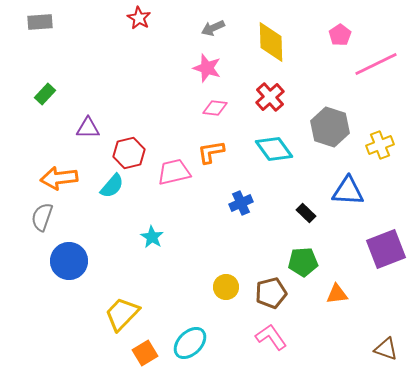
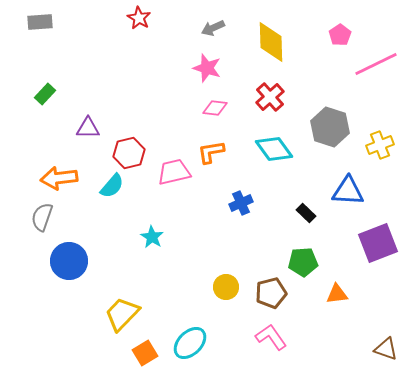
purple square: moved 8 px left, 6 px up
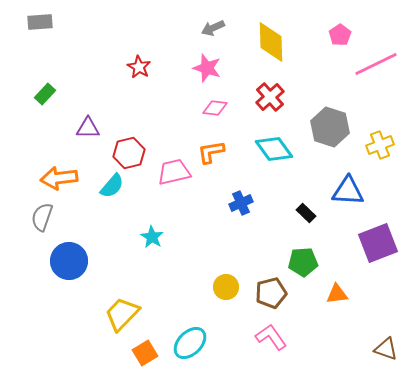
red star: moved 49 px down
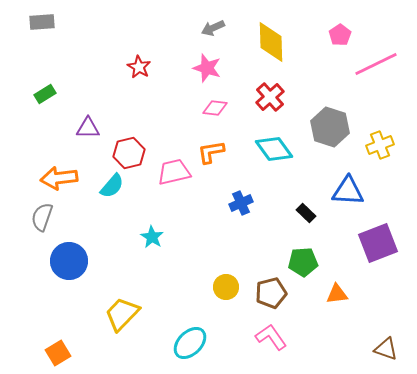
gray rectangle: moved 2 px right
green rectangle: rotated 15 degrees clockwise
orange square: moved 87 px left
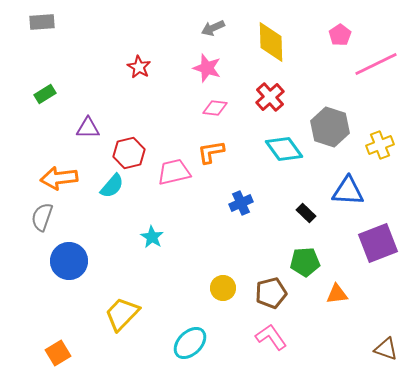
cyan diamond: moved 10 px right
green pentagon: moved 2 px right
yellow circle: moved 3 px left, 1 px down
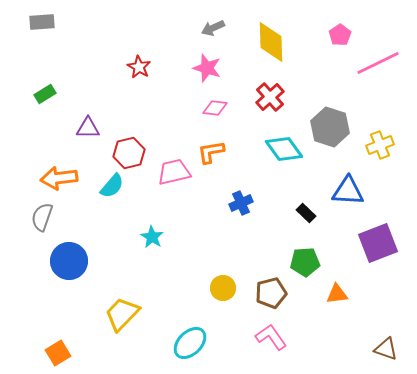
pink line: moved 2 px right, 1 px up
